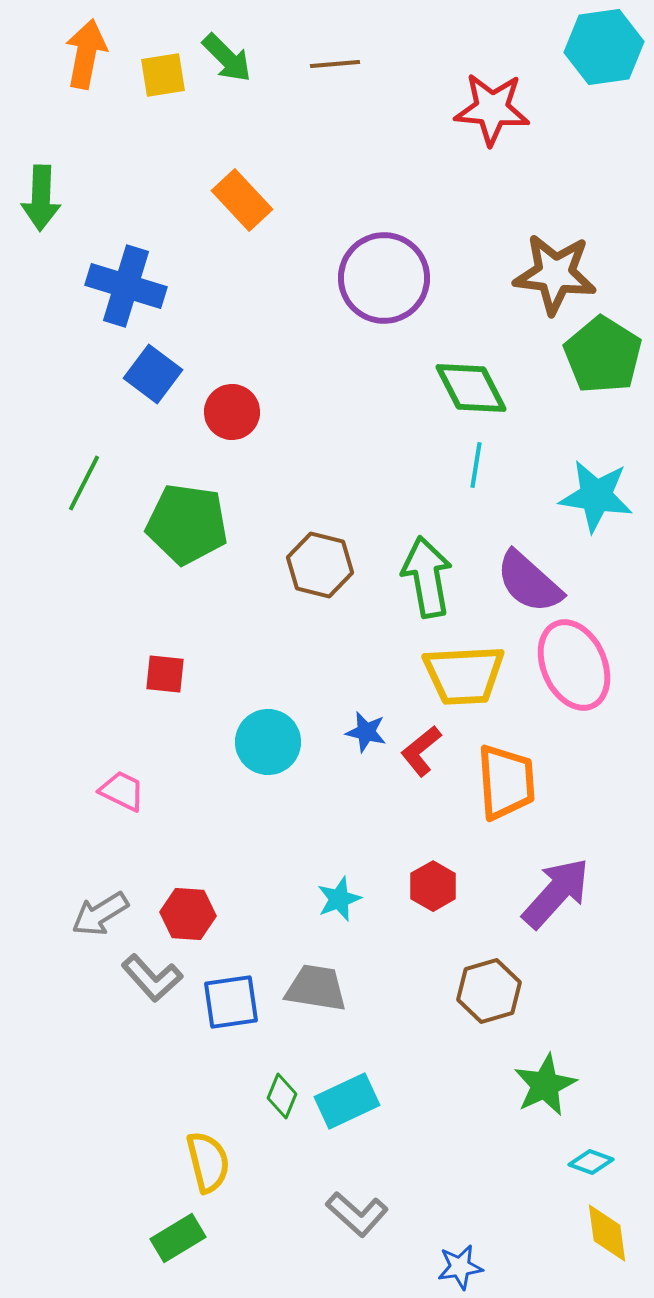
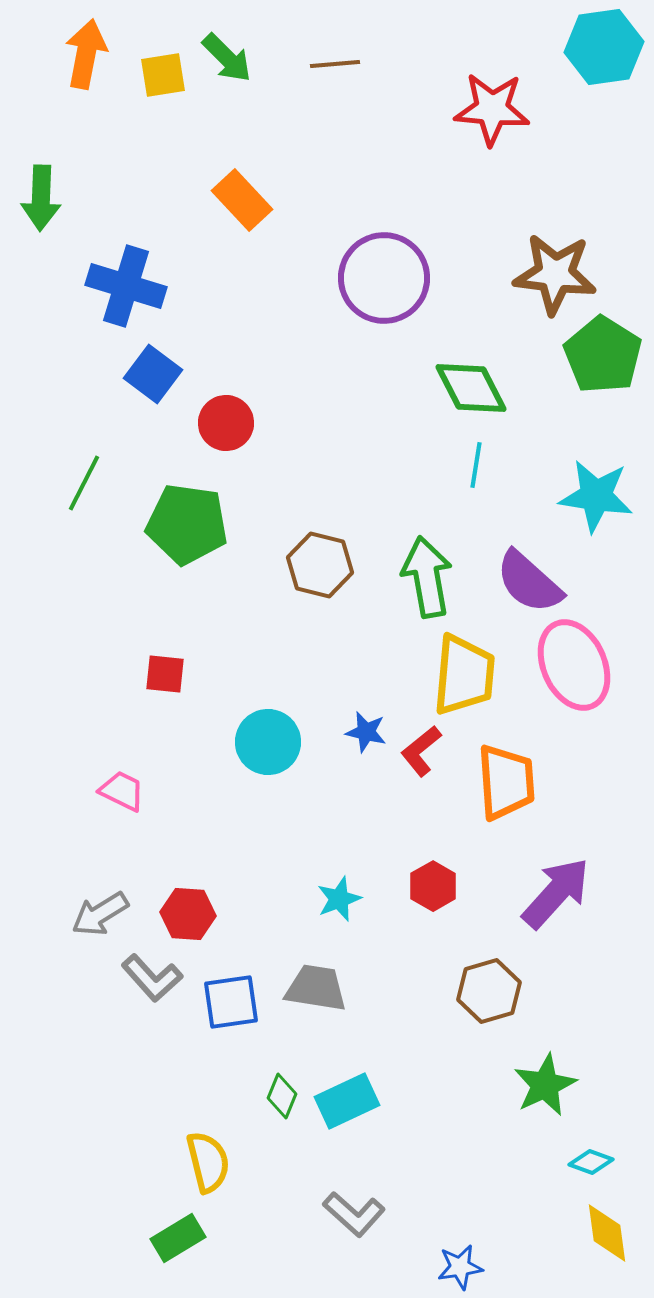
red circle at (232, 412): moved 6 px left, 11 px down
yellow trapezoid at (464, 675): rotated 82 degrees counterclockwise
gray L-shape at (357, 1214): moved 3 px left
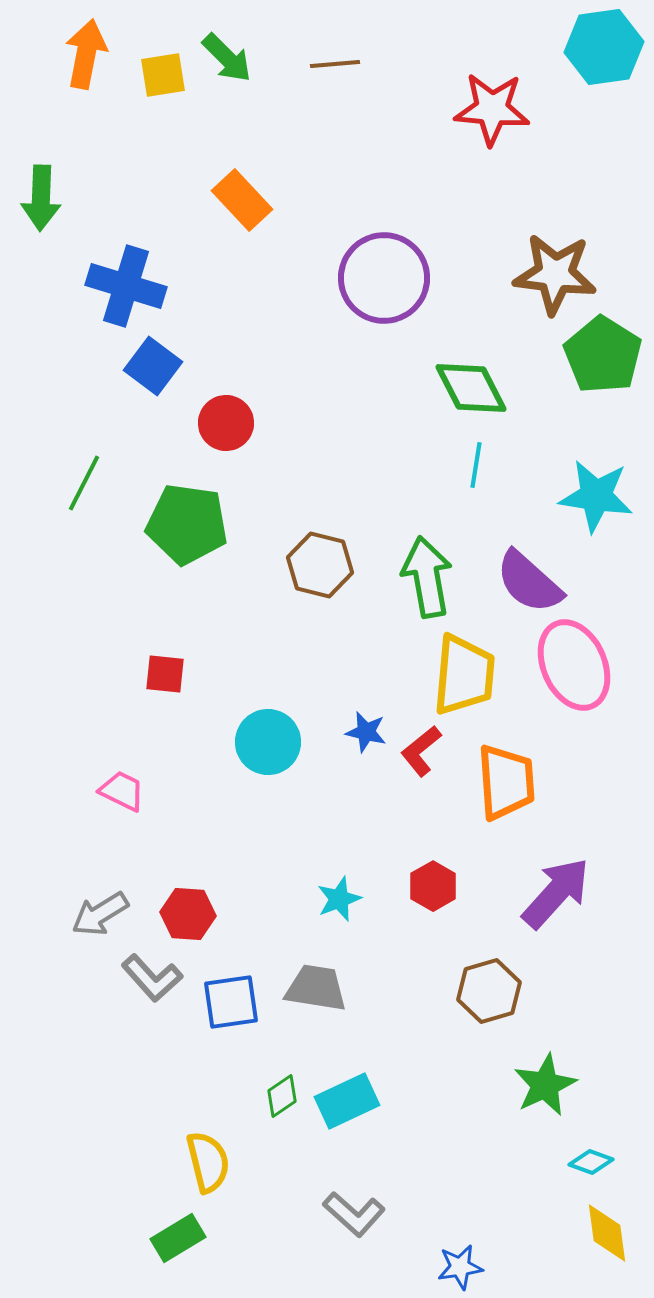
blue square at (153, 374): moved 8 px up
green diamond at (282, 1096): rotated 33 degrees clockwise
